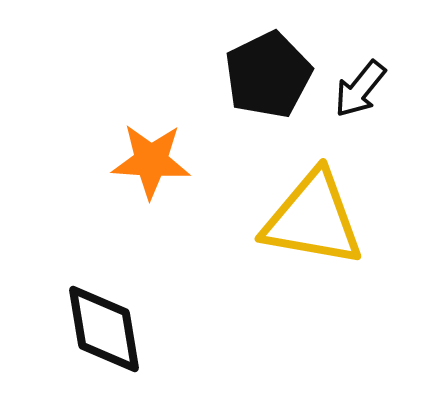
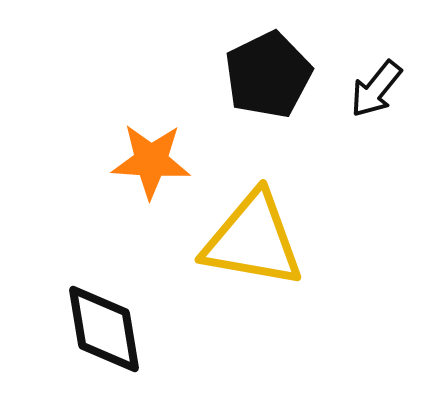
black arrow: moved 16 px right
yellow triangle: moved 60 px left, 21 px down
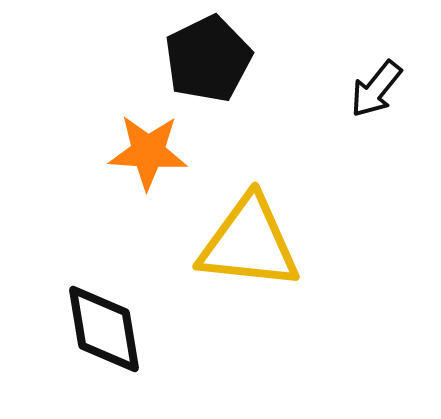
black pentagon: moved 60 px left, 16 px up
orange star: moved 3 px left, 9 px up
yellow triangle: moved 4 px left, 3 px down; rotated 4 degrees counterclockwise
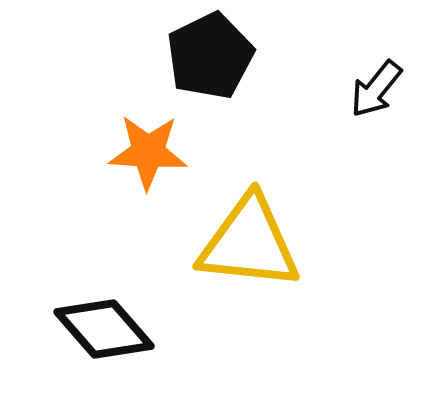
black pentagon: moved 2 px right, 3 px up
black diamond: rotated 32 degrees counterclockwise
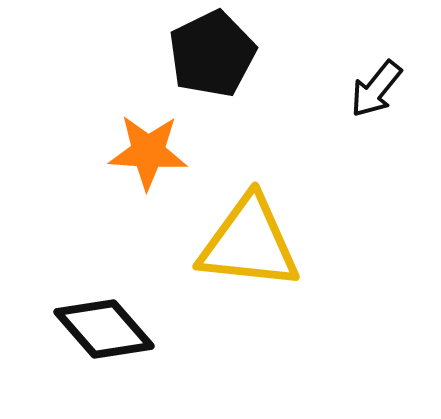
black pentagon: moved 2 px right, 2 px up
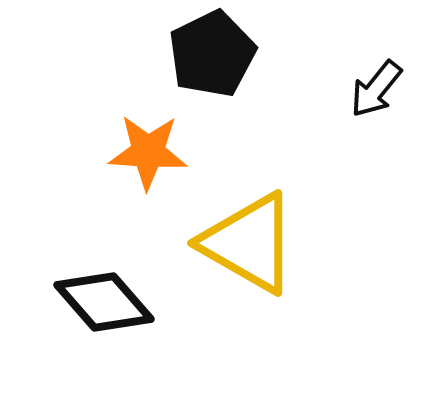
yellow triangle: rotated 24 degrees clockwise
black diamond: moved 27 px up
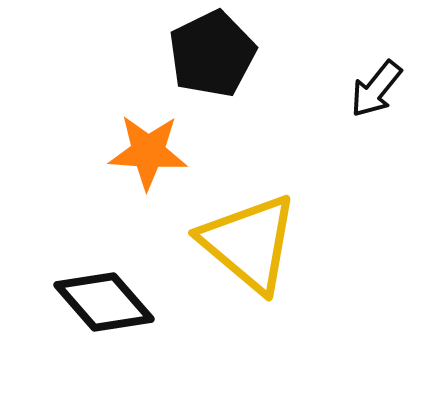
yellow triangle: rotated 10 degrees clockwise
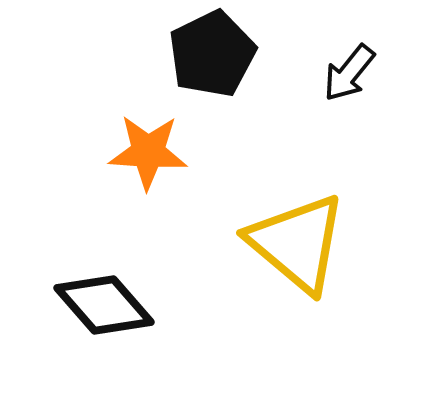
black arrow: moved 27 px left, 16 px up
yellow triangle: moved 48 px right
black diamond: moved 3 px down
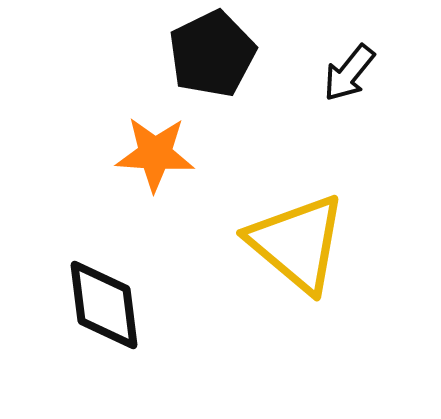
orange star: moved 7 px right, 2 px down
black diamond: rotated 34 degrees clockwise
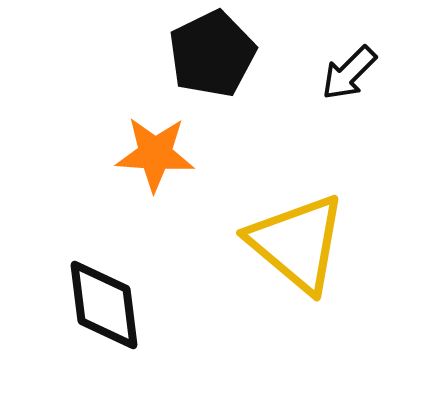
black arrow: rotated 6 degrees clockwise
